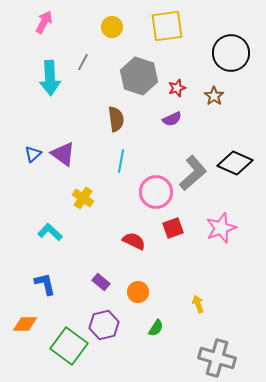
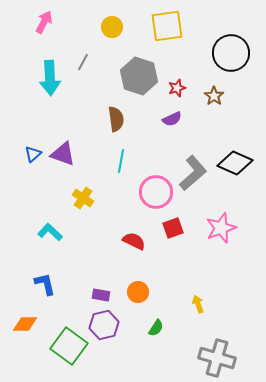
purple triangle: rotated 16 degrees counterclockwise
purple rectangle: moved 13 px down; rotated 30 degrees counterclockwise
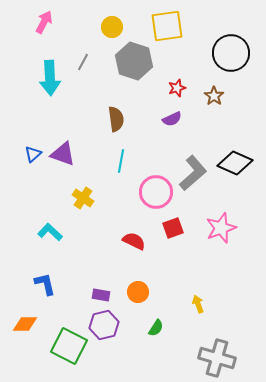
gray hexagon: moved 5 px left, 15 px up
green square: rotated 9 degrees counterclockwise
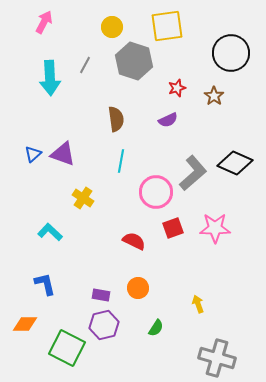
gray line: moved 2 px right, 3 px down
purple semicircle: moved 4 px left, 1 px down
pink star: moved 6 px left; rotated 20 degrees clockwise
orange circle: moved 4 px up
green square: moved 2 px left, 2 px down
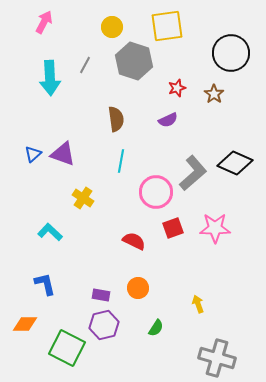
brown star: moved 2 px up
